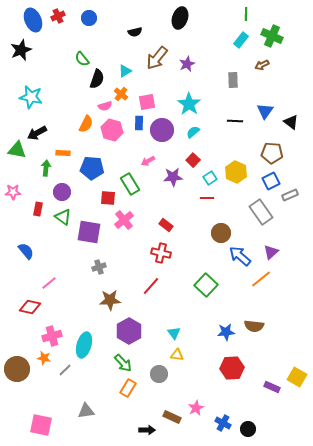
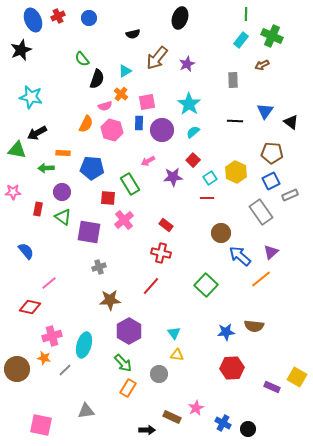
black semicircle at (135, 32): moved 2 px left, 2 px down
green arrow at (46, 168): rotated 98 degrees counterclockwise
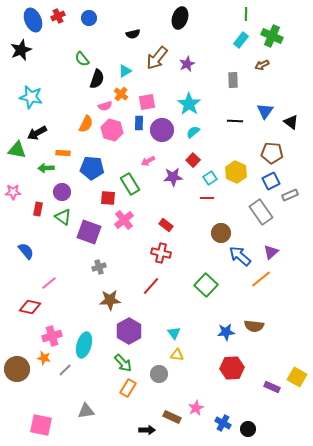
purple square at (89, 232): rotated 10 degrees clockwise
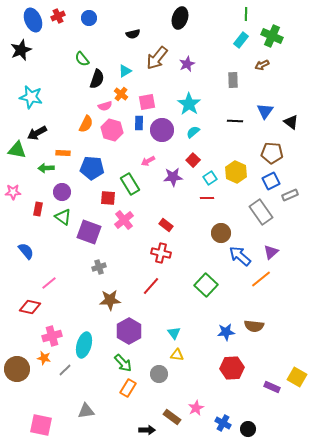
brown rectangle at (172, 417): rotated 12 degrees clockwise
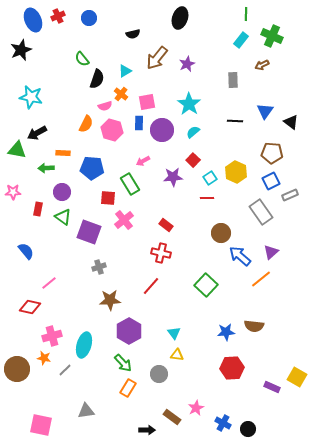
pink arrow at (148, 161): moved 5 px left
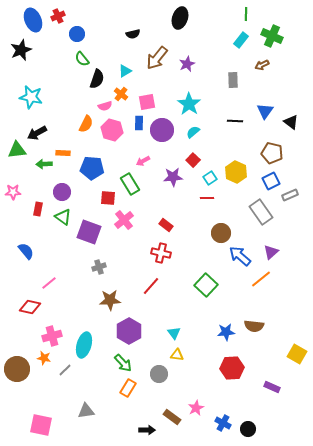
blue circle at (89, 18): moved 12 px left, 16 px down
green triangle at (17, 150): rotated 18 degrees counterclockwise
brown pentagon at (272, 153): rotated 10 degrees clockwise
green arrow at (46, 168): moved 2 px left, 4 px up
yellow square at (297, 377): moved 23 px up
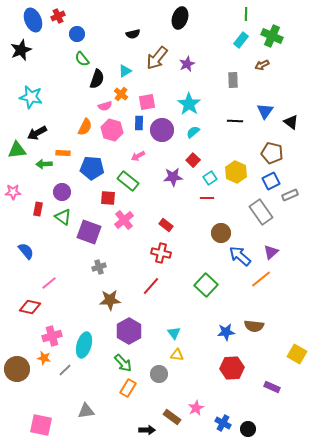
orange semicircle at (86, 124): moved 1 px left, 3 px down
pink arrow at (143, 161): moved 5 px left, 5 px up
green rectangle at (130, 184): moved 2 px left, 3 px up; rotated 20 degrees counterclockwise
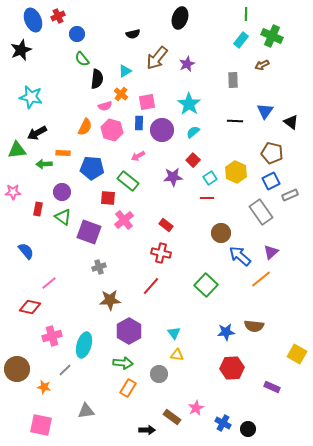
black semicircle at (97, 79): rotated 12 degrees counterclockwise
orange star at (44, 358): moved 29 px down
green arrow at (123, 363): rotated 42 degrees counterclockwise
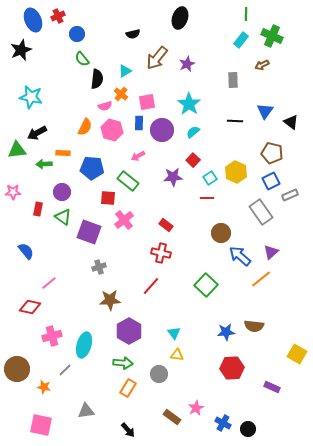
black arrow at (147, 430): moved 19 px left; rotated 49 degrees clockwise
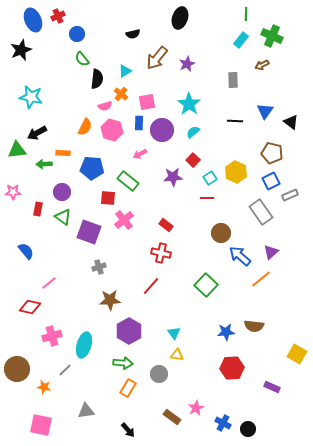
pink arrow at (138, 156): moved 2 px right, 2 px up
